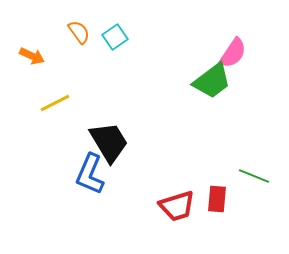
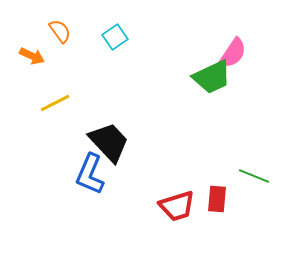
orange semicircle: moved 19 px left, 1 px up
green trapezoid: moved 4 px up; rotated 12 degrees clockwise
black trapezoid: rotated 12 degrees counterclockwise
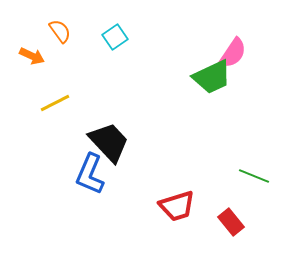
red rectangle: moved 14 px right, 23 px down; rotated 44 degrees counterclockwise
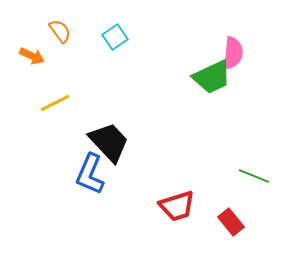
pink semicircle: rotated 28 degrees counterclockwise
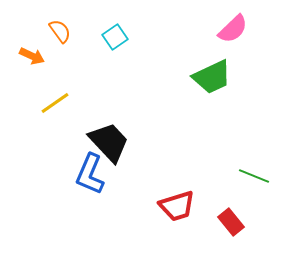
pink semicircle: moved 24 px up; rotated 40 degrees clockwise
yellow line: rotated 8 degrees counterclockwise
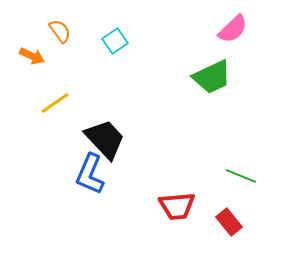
cyan square: moved 4 px down
black trapezoid: moved 4 px left, 3 px up
green line: moved 13 px left
red trapezoid: rotated 12 degrees clockwise
red rectangle: moved 2 px left
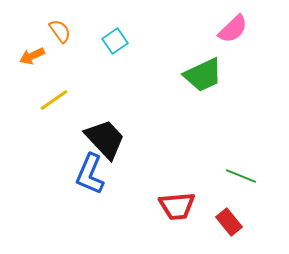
orange arrow: rotated 130 degrees clockwise
green trapezoid: moved 9 px left, 2 px up
yellow line: moved 1 px left, 3 px up
